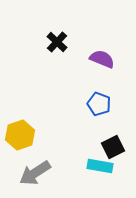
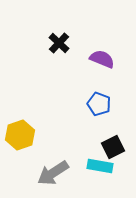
black cross: moved 2 px right, 1 px down
gray arrow: moved 18 px right
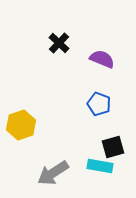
yellow hexagon: moved 1 px right, 10 px up
black square: rotated 10 degrees clockwise
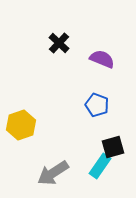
blue pentagon: moved 2 px left, 1 px down
cyan rectangle: rotated 65 degrees counterclockwise
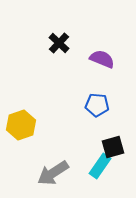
blue pentagon: rotated 15 degrees counterclockwise
